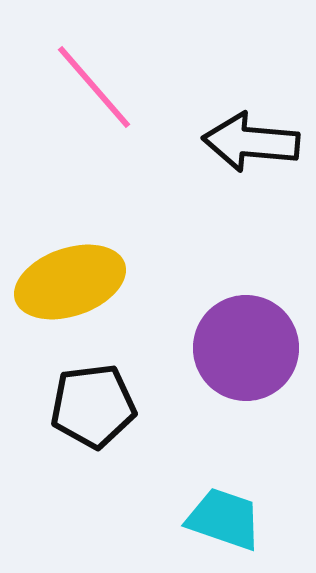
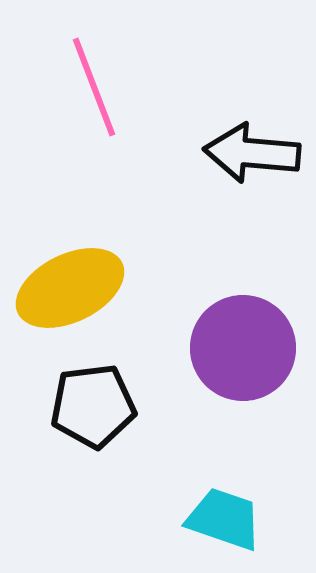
pink line: rotated 20 degrees clockwise
black arrow: moved 1 px right, 11 px down
yellow ellipse: moved 6 px down; rotated 7 degrees counterclockwise
purple circle: moved 3 px left
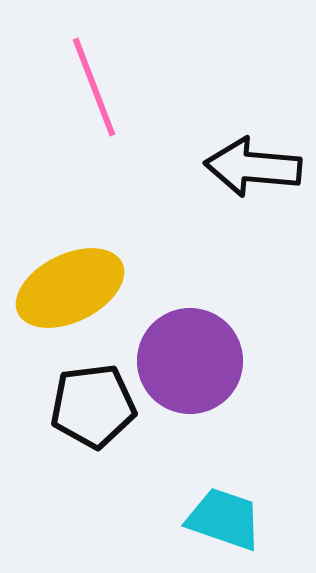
black arrow: moved 1 px right, 14 px down
purple circle: moved 53 px left, 13 px down
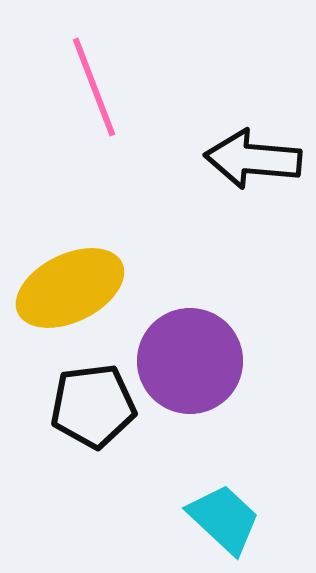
black arrow: moved 8 px up
cyan trapezoid: rotated 24 degrees clockwise
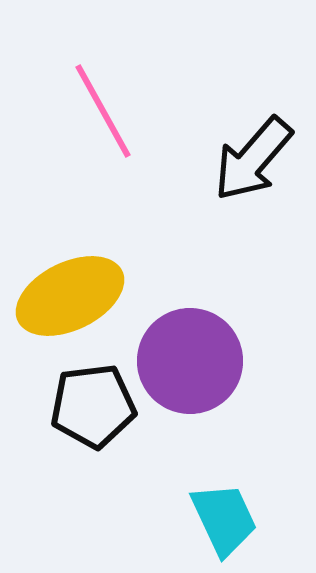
pink line: moved 9 px right, 24 px down; rotated 8 degrees counterclockwise
black arrow: rotated 54 degrees counterclockwise
yellow ellipse: moved 8 px down
cyan trapezoid: rotated 22 degrees clockwise
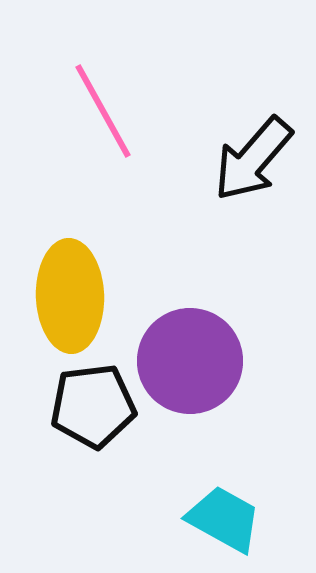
yellow ellipse: rotated 66 degrees counterclockwise
cyan trapezoid: rotated 36 degrees counterclockwise
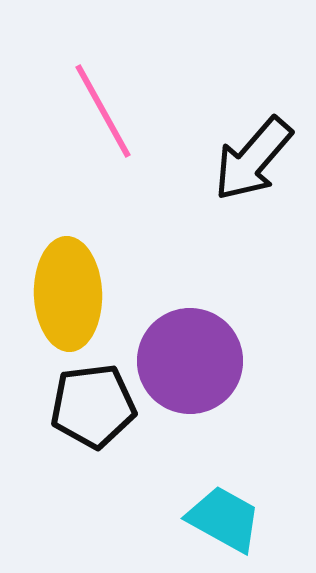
yellow ellipse: moved 2 px left, 2 px up
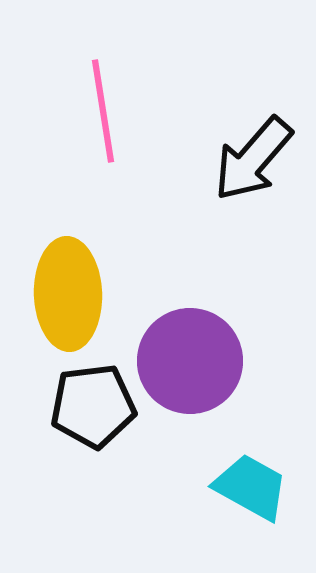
pink line: rotated 20 degrees clockwise
cyan trapezoid: moved 27 px right, 32 px up
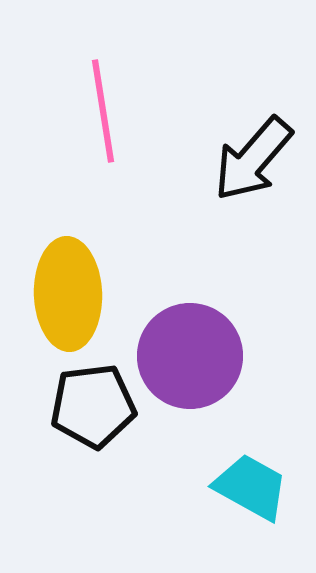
purple circle: moved 5 px up
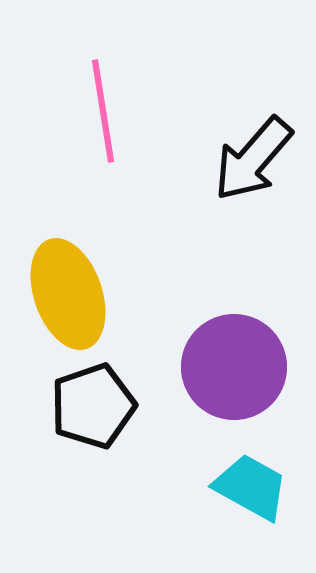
yellow ellipse: rotated 17 degrees counterclockwise
purple circle: moved 44 px right, 11 px down
black pentagon: rotated 12 degrees counterclockwise
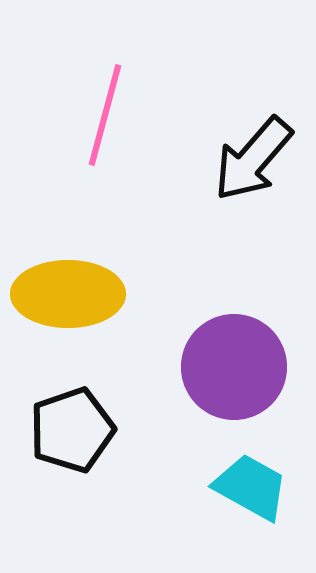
pink line: moved 2 px right, 4 px down; rotated 24 degrees clockwise
yellow ellipse: rotated 71 degrees counterclockwise
black pentagon: moved 21 px left, 24 px down
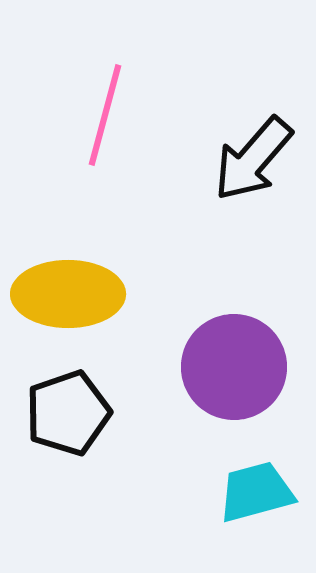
black pentagon: moved 4 px left, 17 px up
cyan trapezoid: moved 5 px right, 5 px down; rotated 44 degrees counterclockwise
